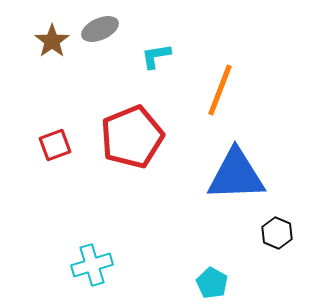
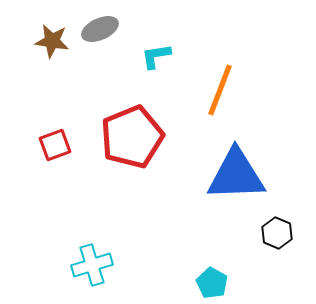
brown star: rotated 28 degrees counterclockwise
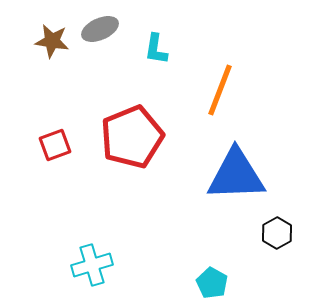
cyan L-shape: moved 7 px up; rotated 72 degrees counterclockwise
black hexagon: rotated 8 degrees clockwise
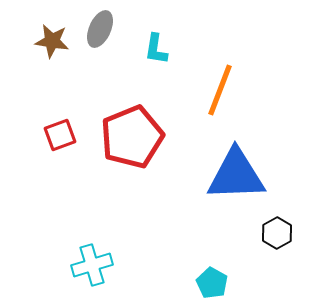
gray ellipse: rotated 42 degrees counterclockwise
red square: moved 5 px right, 10 px up
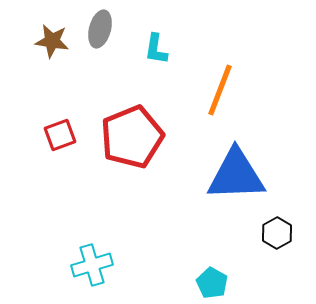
gray ellipse: rotated 9 degrees counterclockwise
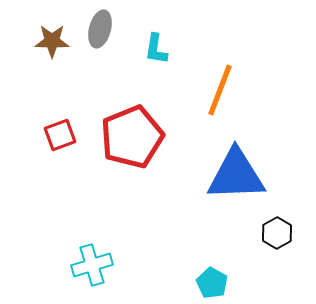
brown star: rotated 8 degrees counterclockwise
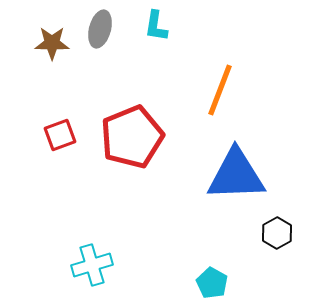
brown star: moved 2 px down
cyan L-shape: moved 23 px up
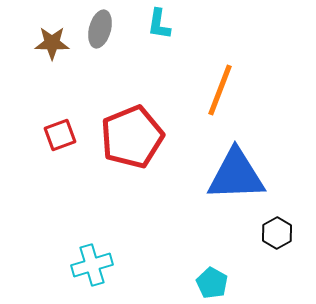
cyan L-shape: moved 3 px right, 2 px up
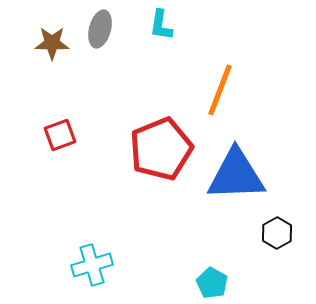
cyan L-shape: moved 2 px right, 1 px down
red pentagon: moved 29 px right, 12 px down
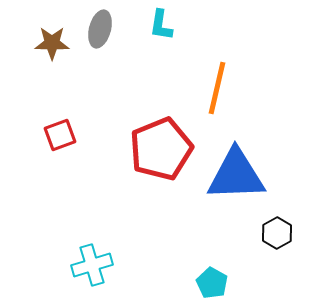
orange line: moved 3 px left, 2 px up; rotated 8 degrees counterclockwise
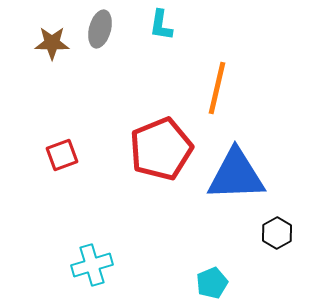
red square: moved 2 px right, 20 px down
cyan pentagon: rotated 20 degrees clockwise
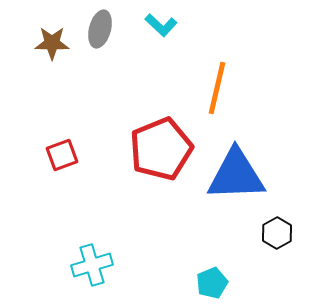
cyan L-shape: rotated 56 degrees counterclockwise
